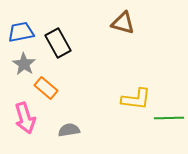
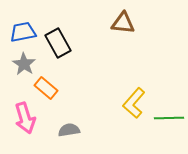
brown triangle: rotated 10 degrees counterclockwise
blue trapezoid: moved 2 px right
yellow L-shape: moved 2 px left, 4 px down; rotated 124 degrees clockwise
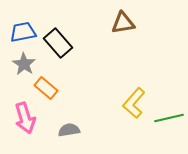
brown triangle: rotated 15 degrees counterclockwise
black rectangle: rotated 12 degrees counterclockwise
green line: rotated 12 degrees counterclockwise
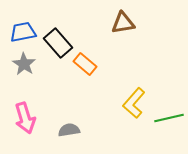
orange rectangle: moved 39 px right, 24 px up
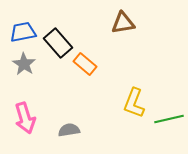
yellow L-shape: rotated 20 degrees counterclockwise
green line: moved 1 px down
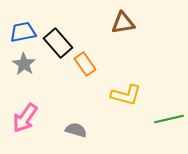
orange rectangle: rotated 15 degrees clockwise
yellow L-shape: moved 8 px left, 8 px up; rotated 96 degrees counterclockwise
pink arrow: rotated 52 degrees clockwise
gray semicircle: moved 7 px right; rotated 25 degrees clockwise
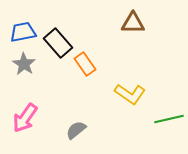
brown triangle: moved 10 px right; rotated 10 degrees clockwise
yellow L-shape: moved 4 px right, 1 px up; rotated 20 degrees clockwise
gray semicircle: rotated 55 degrees counterclockwise
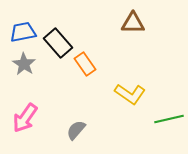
gray semicircle: rotated 10 degrees counterclockwise
